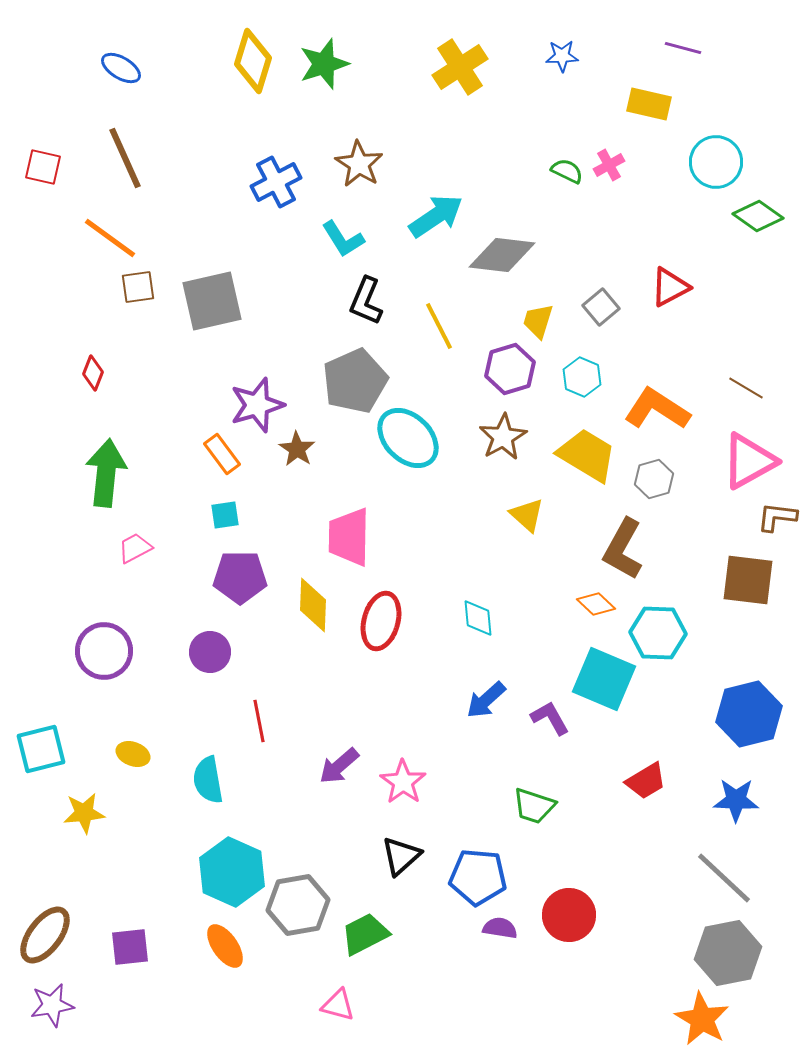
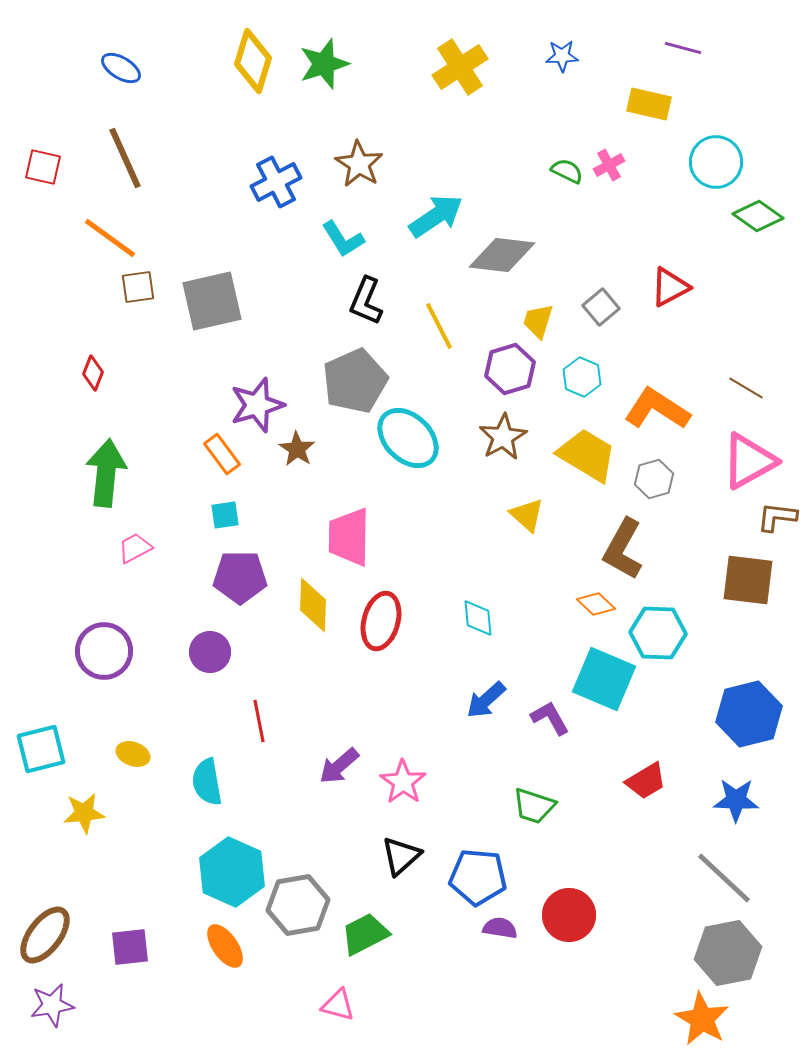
cyan semicircle at (208, 780): moved 1 px left, 2 px down
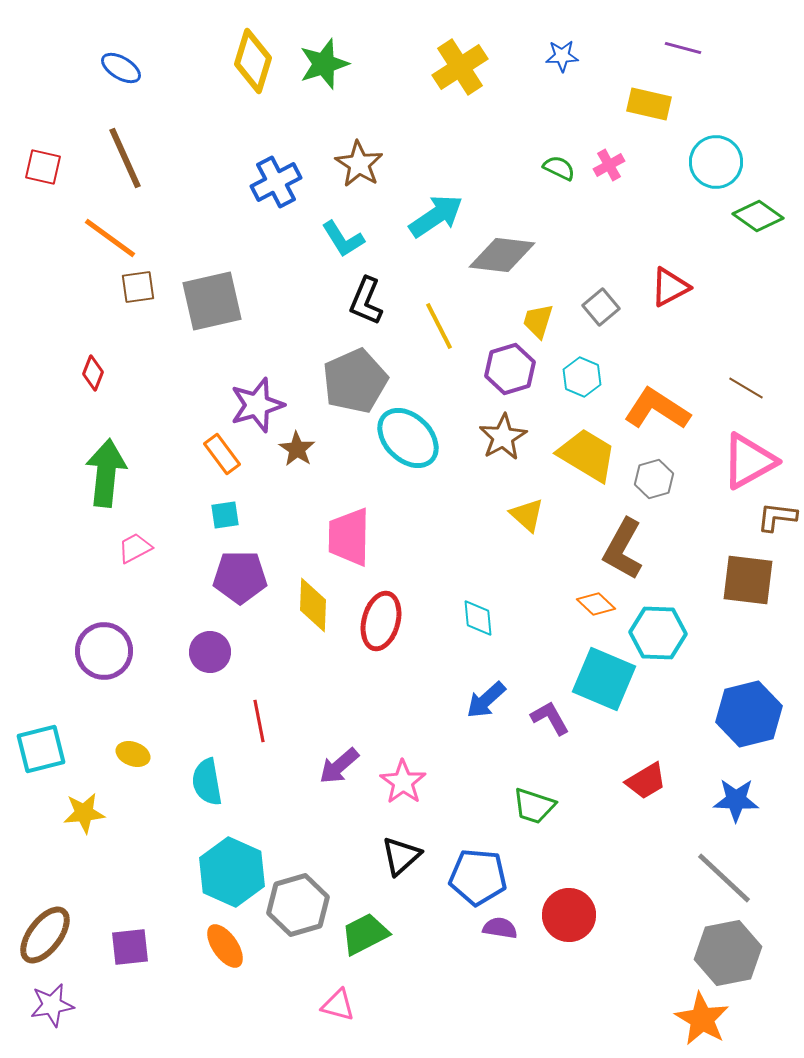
green semicircle at (567, 171): moved 8 px left, 3 px up
gray hexagon at (298, 905): rotated 6 degrees counterclockwise
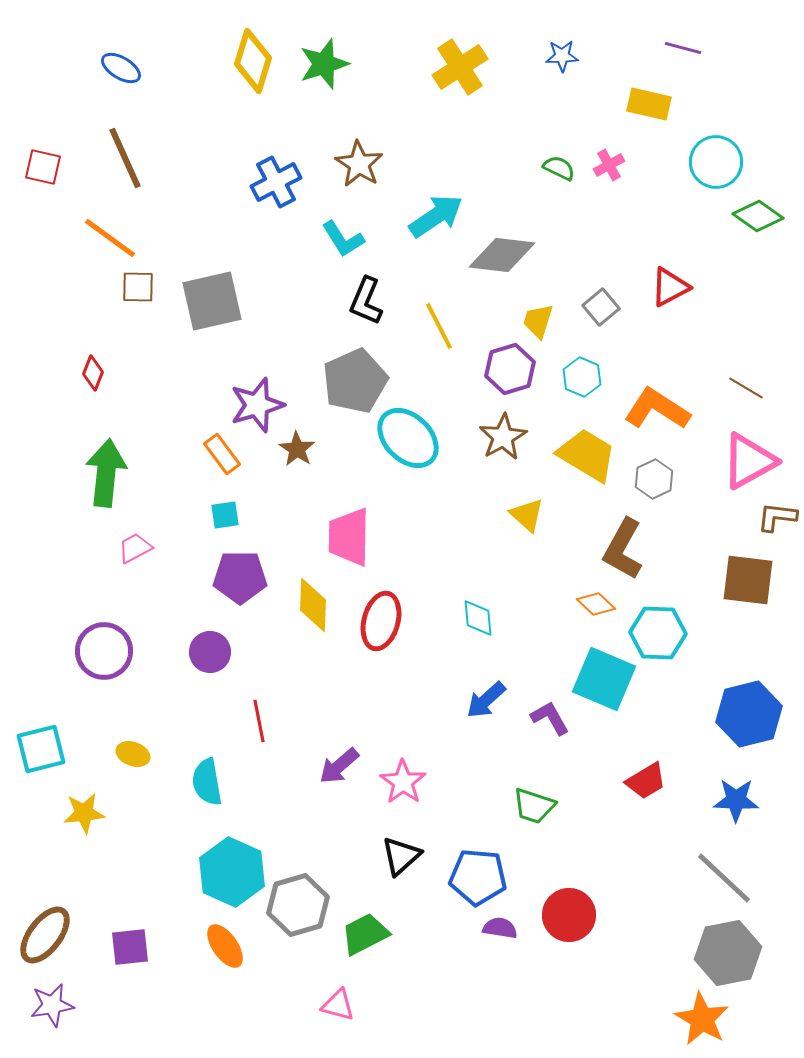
brown square at (138, 287): rotated 9 degrees clockwise
gray hexagon at (654, 479): rotated 9 degrees counterclockwise
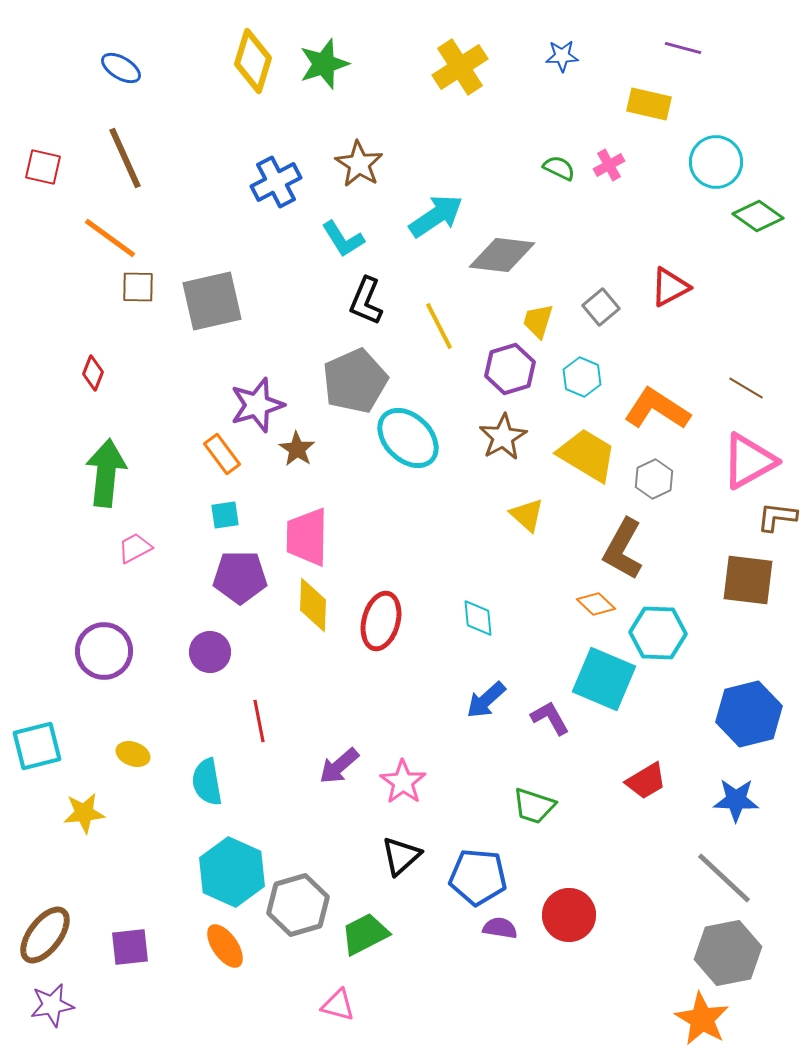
pink trapezoid at (349, 537): moved 42 px left
cyan square at (41, 749): moved 4 px left, 3 px up
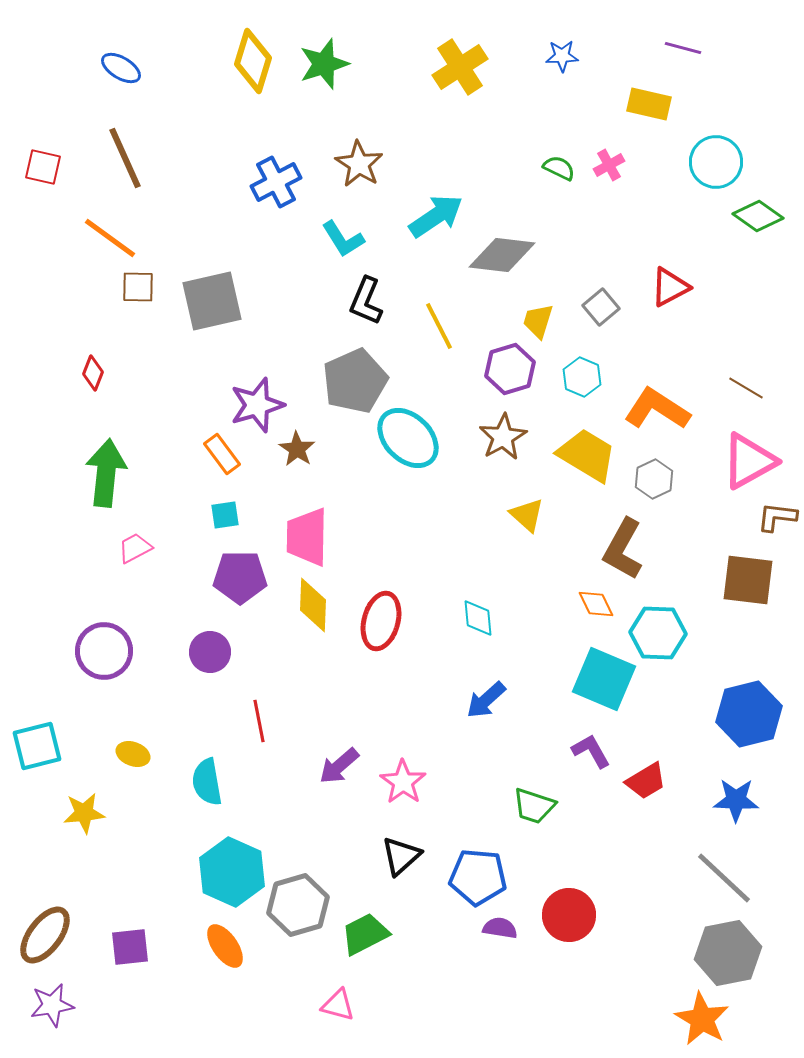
orange diamond at (596, 604): rotated 21 degrees clockwise
purple L-shape at (550, 718): moved 41 px right, 33 px down
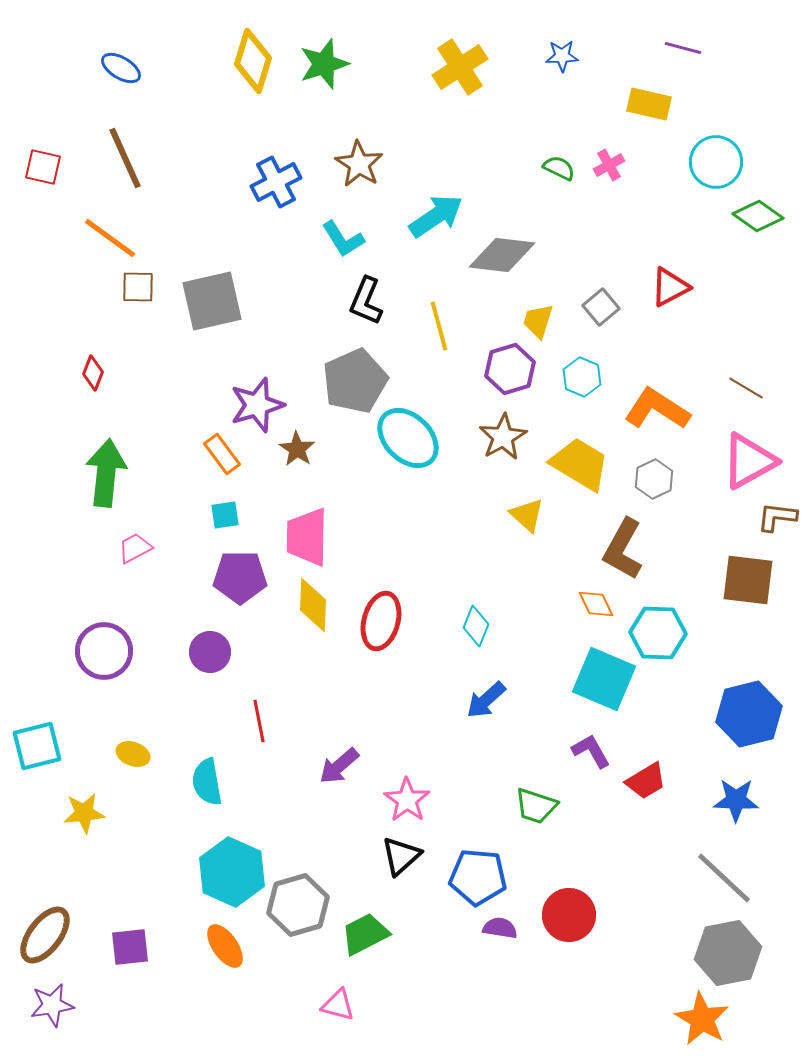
yellow line at (439, 326): rotated 12 degrees clockwise
yellow trapezoid at (587, 455): moved 7 px left, 9 px down
cyan diamond at (478, 618): moved 2 px left, 8 px down; rotated 27 degrees clockwise
pink star at (403, 782): moved 4 px right, 18 px down
green trapezoid at (534, 806): moved 2 px right
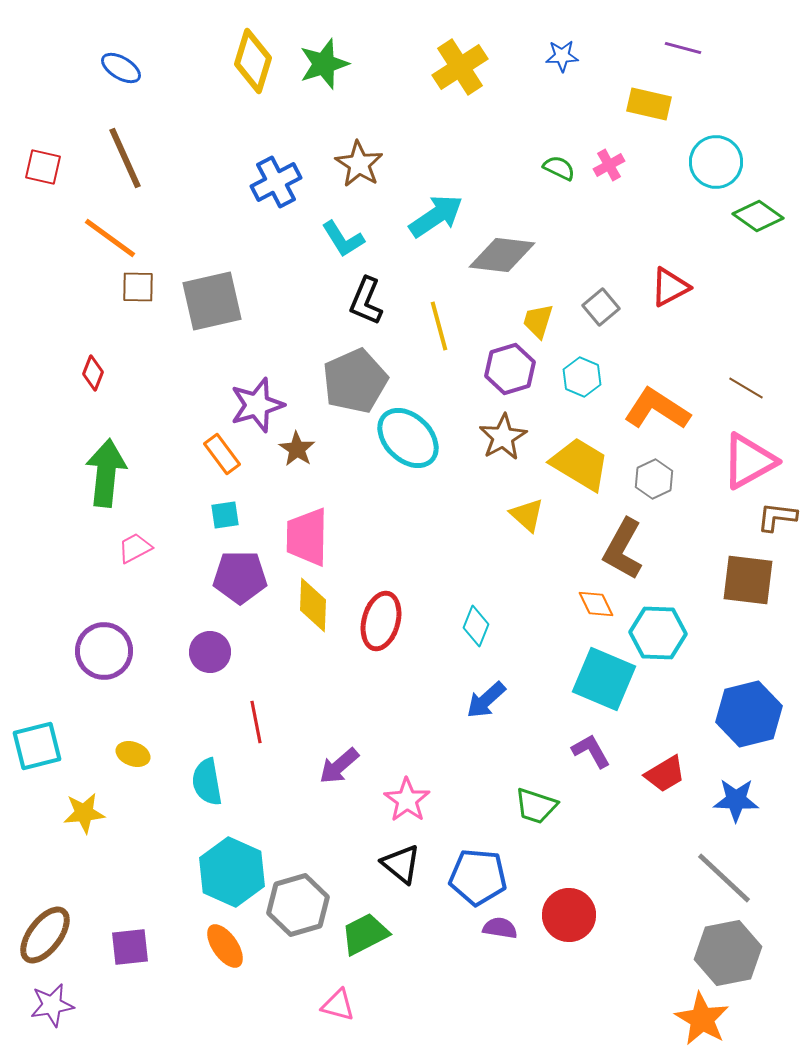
red line at (259, 721): moved 3 px left, 1 px down
red trapezoid at (646, 781): moved 19 px right, 7 px up
black triangle at (401, 856): moved 8 px down; rotated 39 degrees counterclockwise
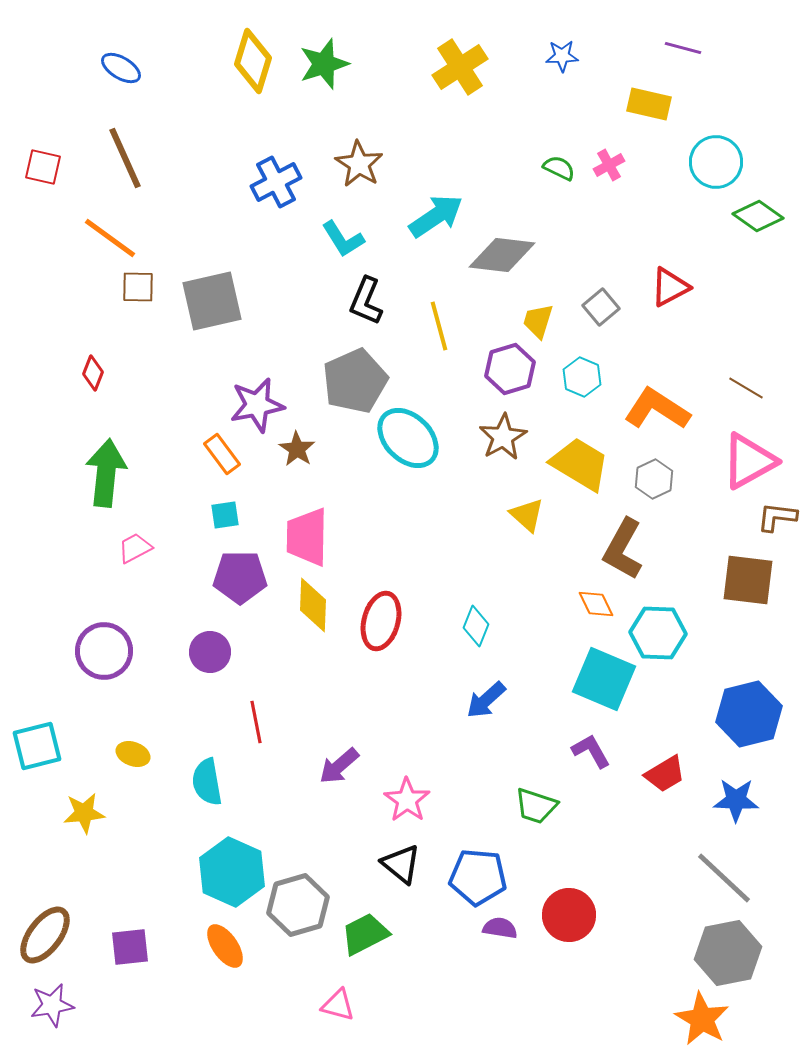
purple star at (257, 405): rotated 6 degrees clockwise
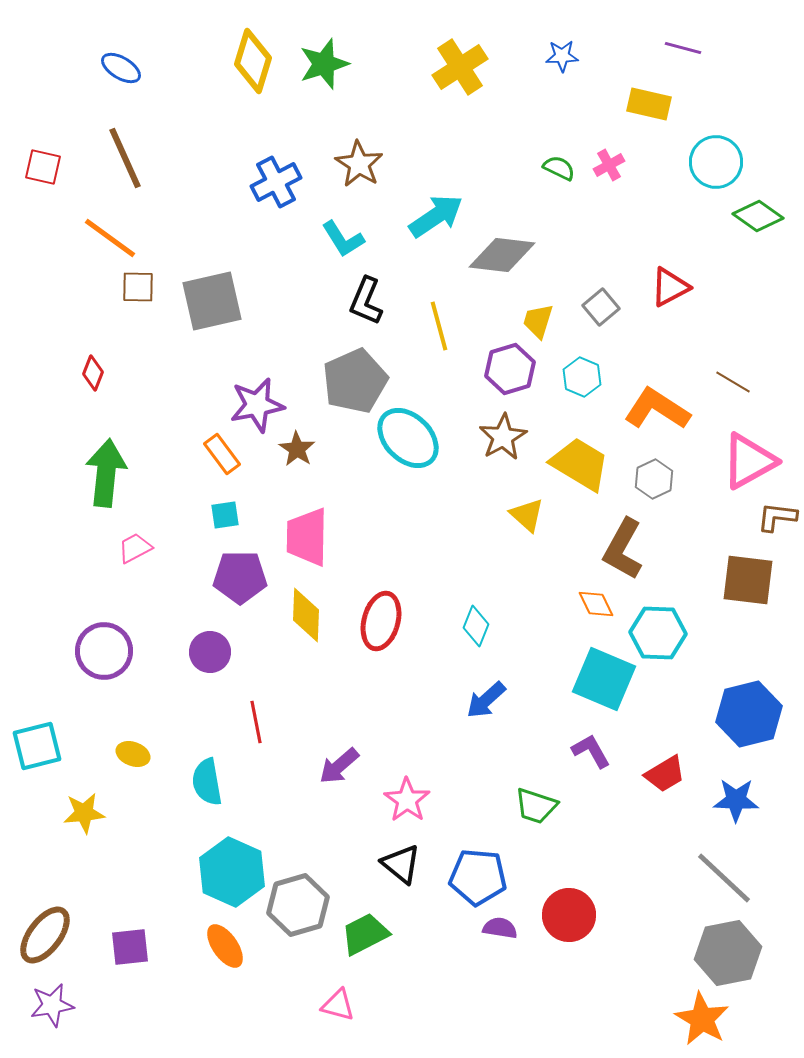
brown line at (746, 388): moved 13 px left, 6 px up
yellow diamond at (313, 605): moved 7 px left, 10 px down
